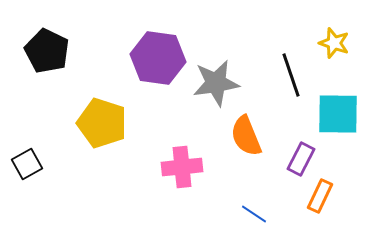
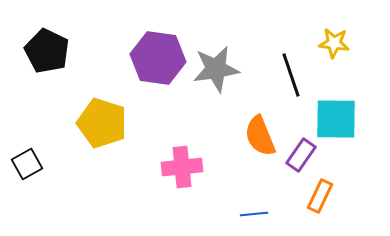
yellow star: rotated 12 degrees counterclockwise
gray star: moved 14 px up
cyan square: moved 2 px left, 5 px down
orange semicircle: moved 14 px right
purple rectangle: moved 4 px up; rotated 8 degrees clockwise
blue line: rotated 40 degrees counterclockwise
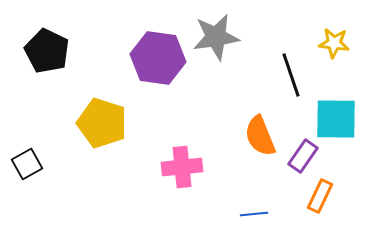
gray star: moved 32 px up
purple rectangle: moved 2 px right, 1 px down
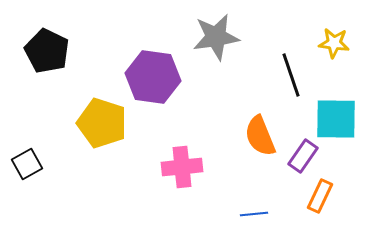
purple hexagon: moved 5 px left, 19 px down
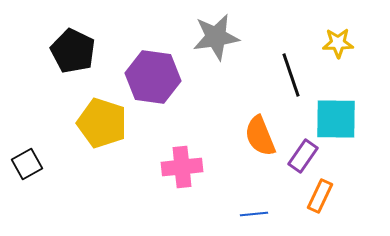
yellow star: moved 4 px right; rotated 8 degrees counterclockwise
black pentagon: moved 26 px right
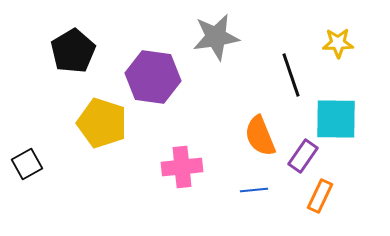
black pentagon: rotated 15 degrees clockwise
blue line: moved 24 px up
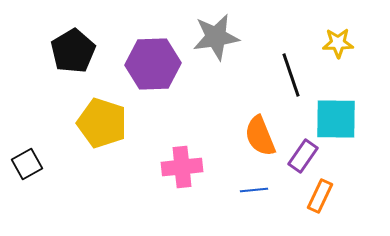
purple hexagon: moved 13 px up; rotated 10 degrees counterclockwise
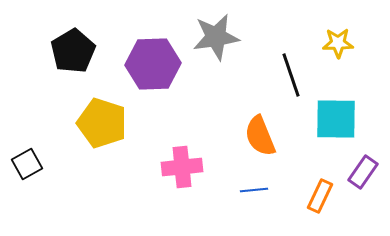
purple rectangle: moved 60 px right, 16 px down
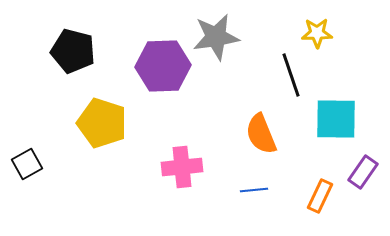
yellow star: moved 21 px left, 10 px up
black pentagon: rotated 27 degrees counterclockwise
purple hexagon: moved 10 px right, 2 px down
orange semicircle: moved 1 px right, 2 px up
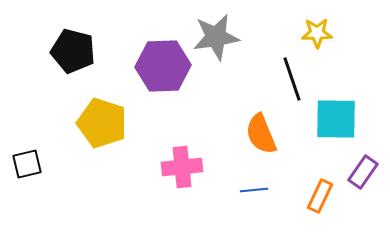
black line: moved 1 px right, 4 px down
black square: rotated 16 degrees clockwise
